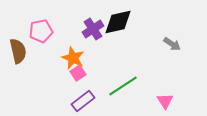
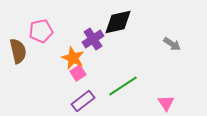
purple cross: moved 10 px down
pink triangle: moved 1 px right, 2 px down
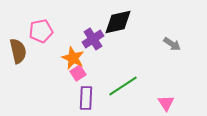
purple rectangle: moved 3 px right, 3 px up; rotated 50 degrees counterclockwise
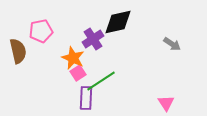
green line: moved 22 px left, 5 px up
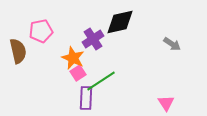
black diamond: moved 2 px right
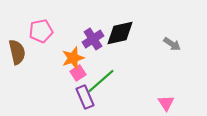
black diamond: moved 11 px down
brown semicircle: moved 1 px left, 1 px down
orange star: rotated 30 degrees clockwise
green line: rotated 8 degrees counterclockwise
purple rectangle: moved 1 px left, 1 px up; rotated 25 degrees counterclockwise
